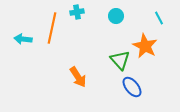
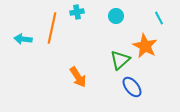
green triangle: rotated 30 degrees clockwise
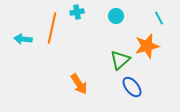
orange star: moved 2 px right; rotated 30 degrees clockwise
orange arrow: moved 1 px right, 7 px down
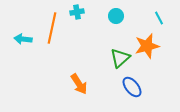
green triangle: moved 2 px up
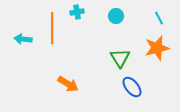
orange line: rotated 12 degrees counterclockwise
orange star: moved 10 px right, 2 px down
green triangle: rotated 20 degrees counterclockwise
orange arrow: moved 11 px left; rotated 25 degrees counterclockwise
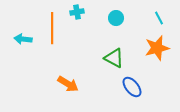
cyan circle: moved 2 px down
green triangle: moved 6 px left; rotated 30 degrees counterclockwise
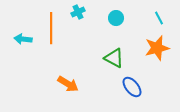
cyan cross: moved 1 px right; rotated 16 degrees counterclockwise
orange line: moved 1 px left
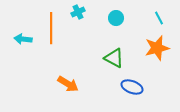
blue ellipse: rotated 30 degrees counterclockwise
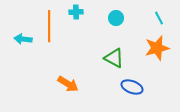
cyan cross: moved 2 px left; rotated 24 degrees clockwise
orange line: moved 2 px left, 2 px up
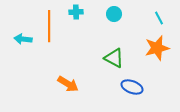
cyan circle: moved 2 px left, 4 px up
